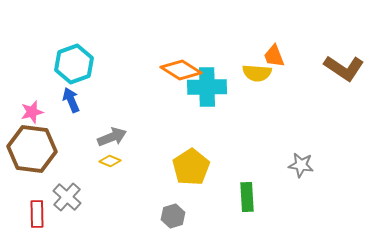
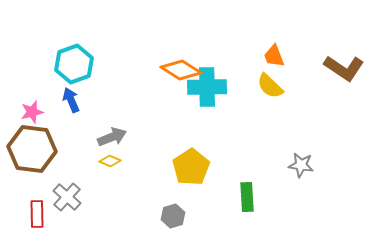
yellow semicircle: moved 13 px right, 13 px down; rotated 40 degrees clockwise
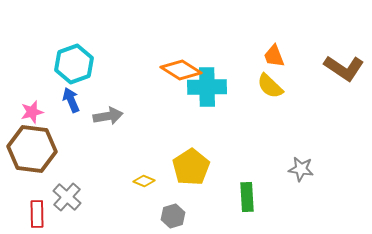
gray arrow: moved 4 px left, 21 px up; rotated 12 degrees clockwise
yellow diamond: moved 34 px right, 20 px down
gray star: moved 4 px down
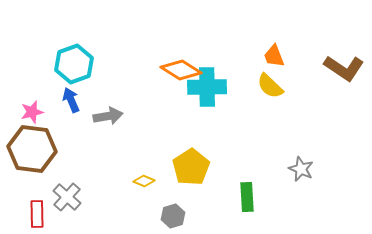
gray star: rotated 15 degrees clockwise
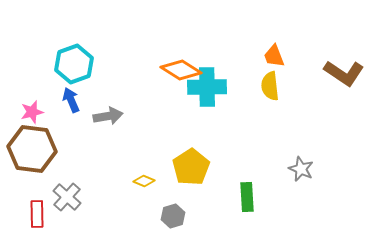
brown L-shape: moved 5 px down
yellow semicircle: rotated 40 degrees clockwise
